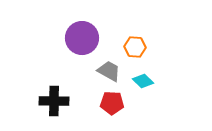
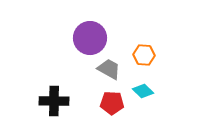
purple circle: moved 8 px right
orange hexagon: moved 9 px right, 8 px down
gray trapezoid: moved 2 px up
cyan diamond: moved 10 px down
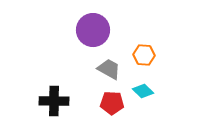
purple circle: moved 3 px right, 8 px up
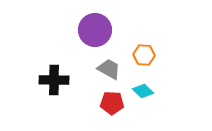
purple circle: moved 2 px right
black cross: moved 21 px up
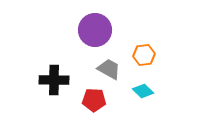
orange hexagon: rotated 10 degrees counterclockwise
red pentagon: moved 18 px left, 3 px up
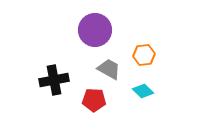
black cross: rotated 12 degrees counterclockwise
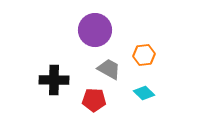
black cross: rotated 12 degrees clockwise
cyan diamond: moved 1 px right, 2 px down
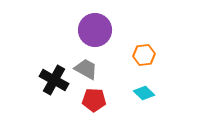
gray trapezoid: moved 23 px left
black cross: rotated 28 degrees clockwise
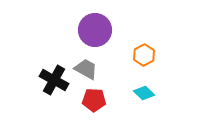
orange hexagon: rotated 20 degrees counterclockwise
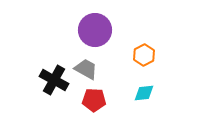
cyan diamond: rotated 50 degrees counterclockwise
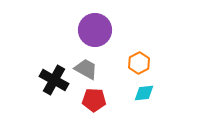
orange hexagon: moved 5 px left, 8 px down
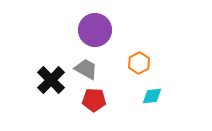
black cross: moved 3 px left; rotated 16 degrees clockwise
cyan diamond: moved 8 px right, 3 px down
